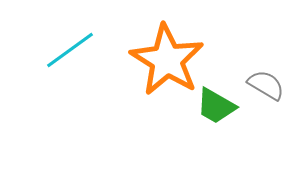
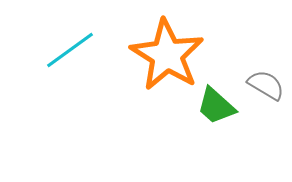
orange star: moved 5 px up
green trapezoid: rotated 12 degrees clockwise
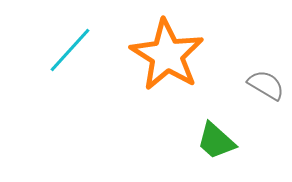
cyan line: rotated 12 degrees counterclockwise
green trapezoid: moved 35 px down
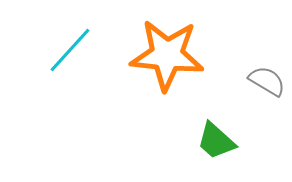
orange star: rotated 26 degrees counterclockwise
gray semicircle: moved 1 px right, 4 px up
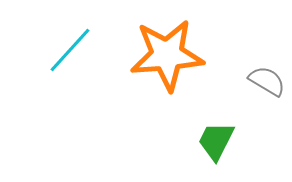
orange star: rotated 10 degrees counterclockwise
green trapezoid: rotated 75 degrees clockwise
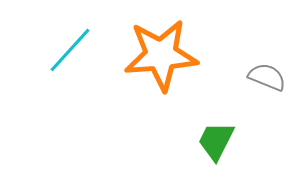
orange star: moved 6 px left
gray semicircle: moved 4 px up; rotated 9 degrees counterclockwise
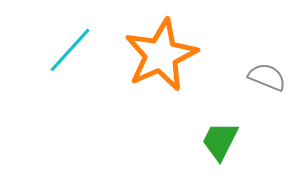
orange star: rotated 20 degrees counterclockwise
green trapezoid: moved 4 px right
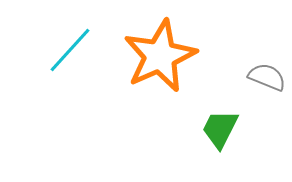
orange star: moved 1 px left, 1 px down
green trapezoid: moved 12 px up
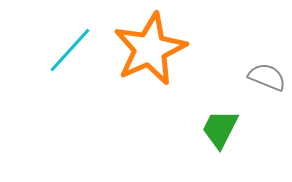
orange star: moved 10 px left, 7 px up
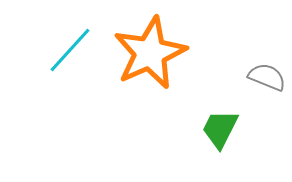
orange star: moved 4 px down
